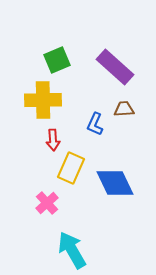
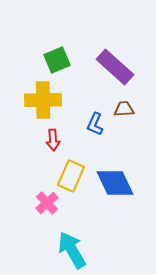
yellow rectangle: moved 8 px down
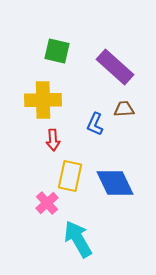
green square: moved 9 px up; rotated 36 degrees clockwise
yellow rectangle: moved 1 px left; rotated 12 degrees counterclockwise
cyan arrow: moved 6 px right, 11 px up
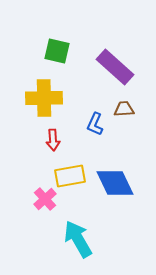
yellow cross: moved 1 px right, 2 px up
yellow rectangle: rotated 68 degrees clockwise
pink cross: moved 2 px left, 4 px up
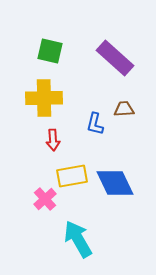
green square: moved 7 px left
purple rectangle: moved 9 px up
blue L-shape: rotated 10 degrees counterclockwise
yellow rectangle: moved 2 px right
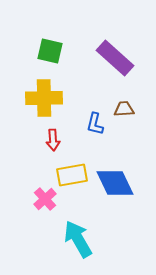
yellow rectangle: moved 1 px up
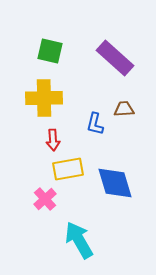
yellow rectangle: moved 4 px left, 6 px up
blue diamond: rotated 9 degrees clockwise
cyan arrow: moved 1 px right, 1 px down
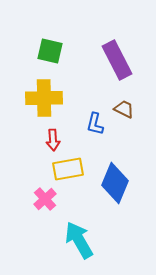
purple rectangle: moved 2 px right, 2 px down; rotated 21 degrees clockwise
brown trapezoid: rotated 30 degrees clockwise
blue diamond: rotated 39 degrees clockwise
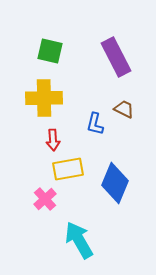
purple rectangle: moved 1 px left, 3 px up
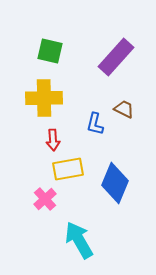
purple rectangle: rotated 69 degrees clockwise
